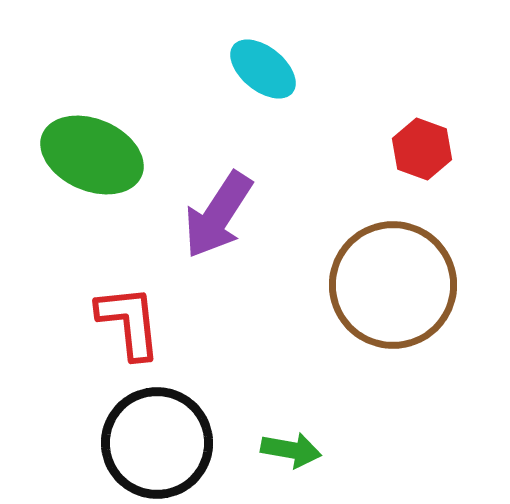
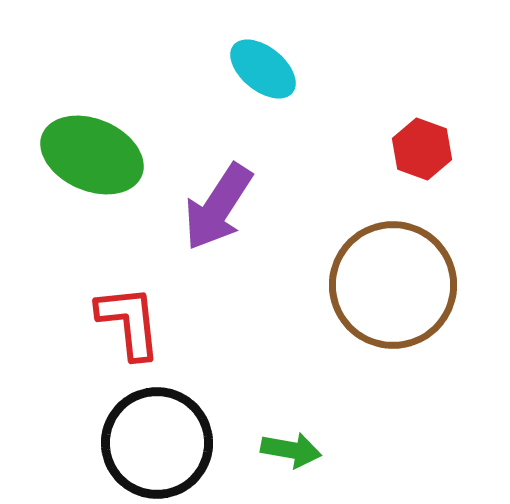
purple arrow: moved 8 px up
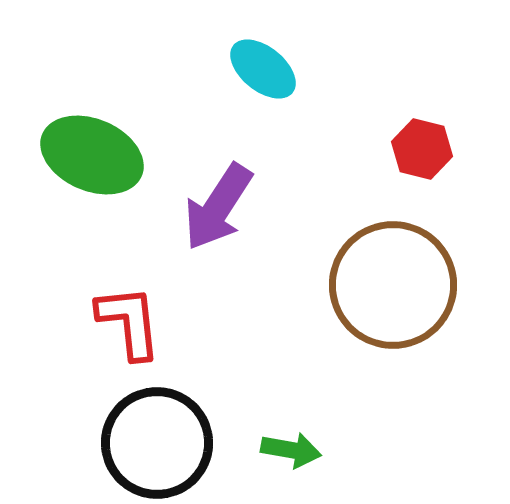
red hexagon: rotated 6 degrees counterclockwise
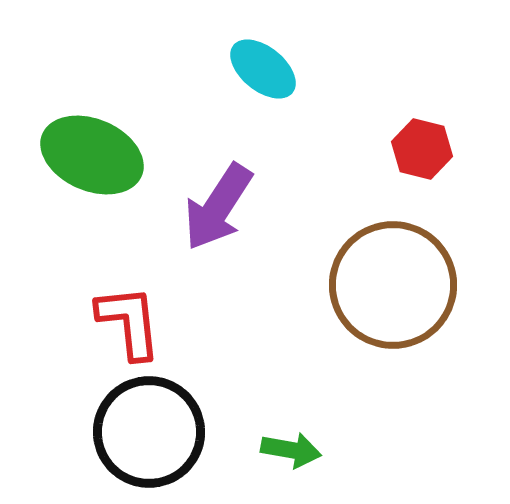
black circle: moved 8 px left, 11 px up
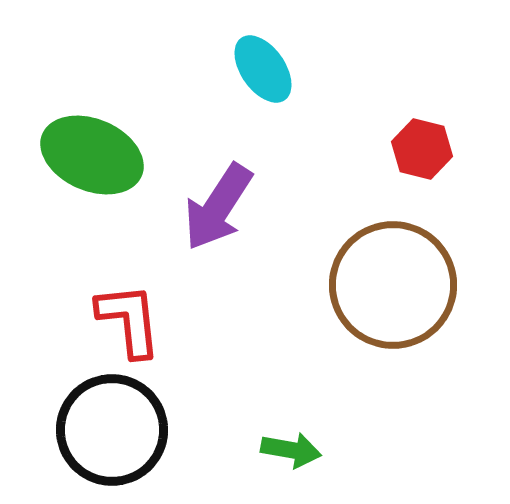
cyan ellipse: rotated 16 degrees clockwise
red L-shape: moved 2 px up
black circle: moved 37 px left, 2 px up
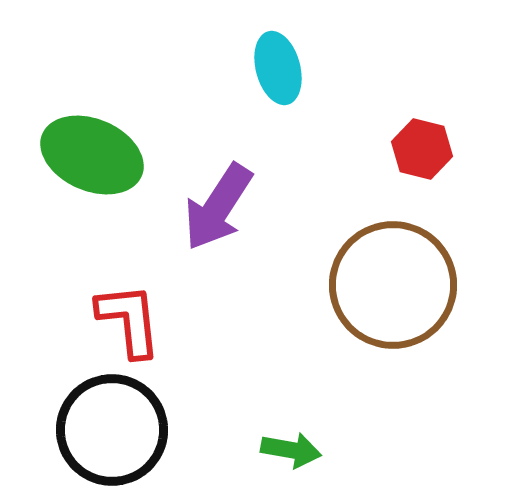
cyan ellipse: moved 15 px right, 1 px up; rotated 20 degrees clockwise
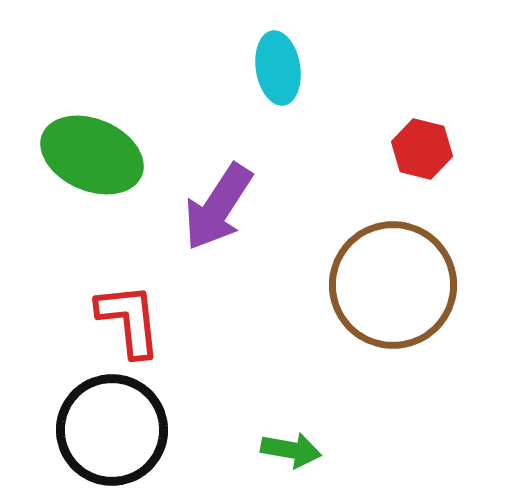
cyan ellipse: rotated 6 degrees clockwise
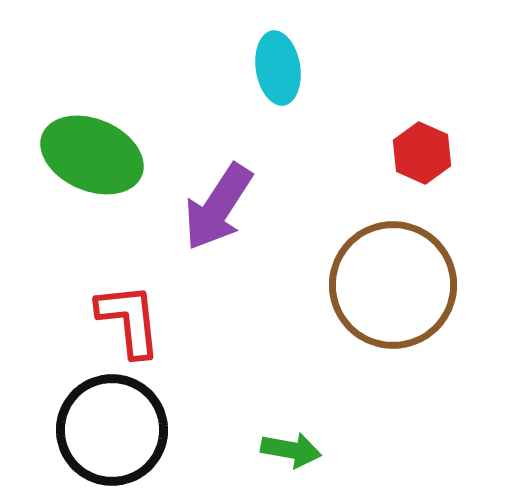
red hexagon: moved 4 px down; rotated 10 degrees clockwise
